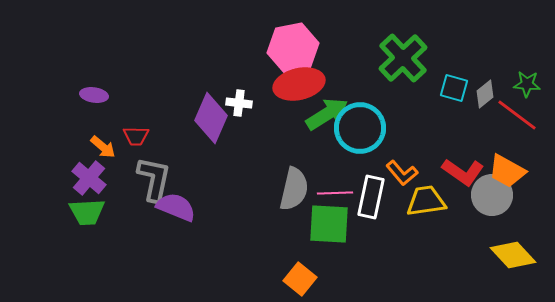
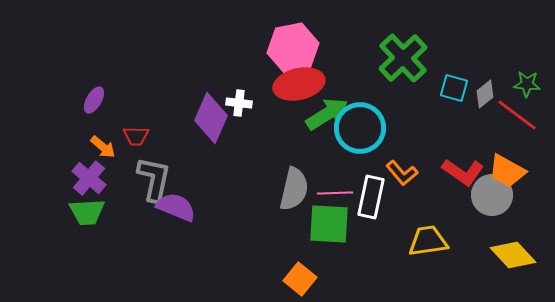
purple ellipse: moved 5 px down; rotated 68 degrees counterclockwise
yellow trapezoid: moved 2 px right, 40 px down
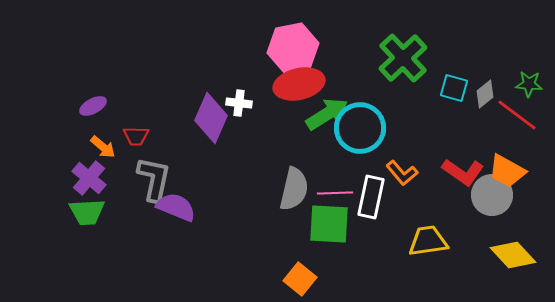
green star: moved 2 px right
purple ellipse: moved 1 px left, 6 px down; rotated 32 degrees clockwise
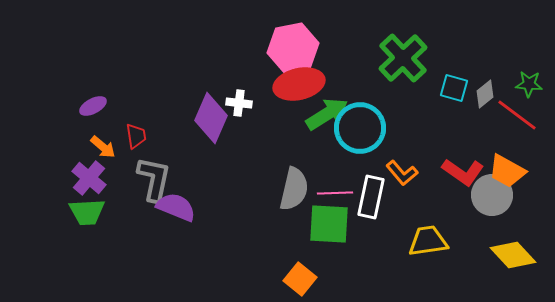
red trapezoid: rotated 100 degrees counterclockwise
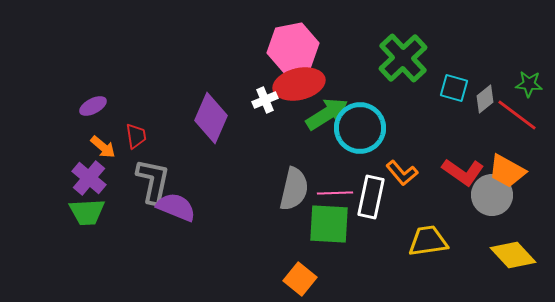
gray diamond: moved 5 px down
white cross: moved 26 px right, 3 px up; rotated 30 degrees counterclockwise
gray L-shape: moved 1 px left, 2 px down
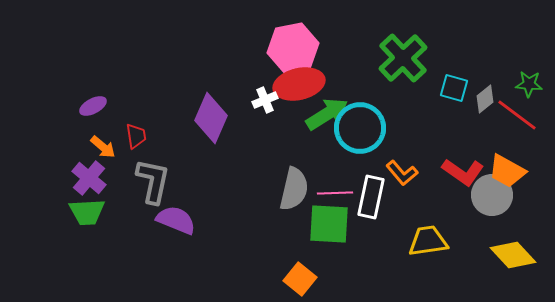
purple semicircle: moved 13 px down
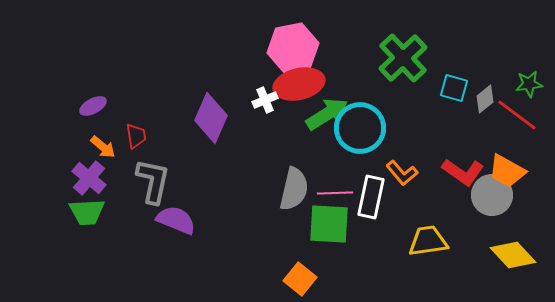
green star: rotated 12 degrees counterclockwise
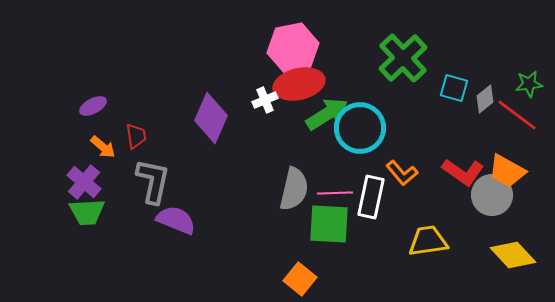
purple cross: moved 5 px left, 4 px down
